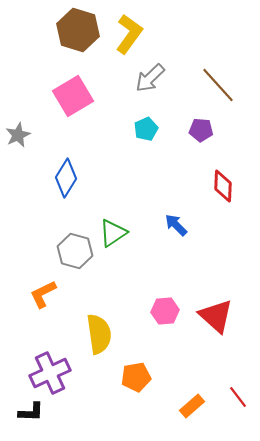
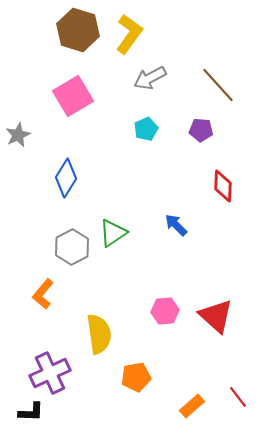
gray arrow: rotated 16 degrees clockwise
gray hexagon: moved 3 px left, 4 px up; rotated 16 degrees clockwise
orange L-shape: rotated 24 degrees counterclockwise
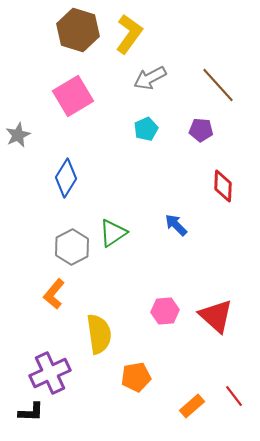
orange L-shape: moved 11 px right
red line: moved 4 px left, 1 px up
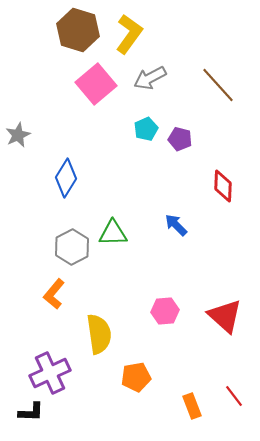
pink square: moved 23 px right, 12 px up; rotated 9 degrees counterclockwise
purple pentagon: moved 21 px left, 9 px down; rotated 10 degrees clockwise
green triangle: rotated 32 degrees clockwise
red triangle: moved 9 px right
orange rectangle: rotated 70 degrees counterclockwise
